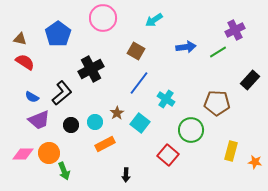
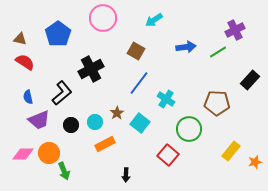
blue semicircle: moved 4 px left; rotated 48 degrees clockwise
green circle: moved 2 px left, 1 px up
yellow rectangle: rotated 24 degrees clockwise
orange star: rotated 24 degrees counterclockwise
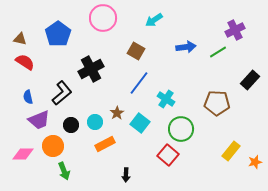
green circle: moved 8 px left
orange circle: moved 4 px right, 7 px up
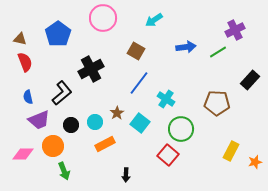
red semicircle: rotated 36 degrees clockwise
yellow rectangle: rotated 12 degrees counterclockwise
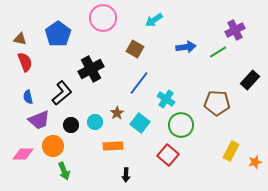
brown square: moved 1 px left, 2 px up
green circle: moved 4 px up
orange rectangle: moved 8 px right, 2 px down; rotated 24 degrees clockwise
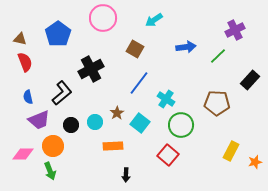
green line: moved 4 px down; rotated 12 degrees counterclockwise
green arrow: moved 14 px left
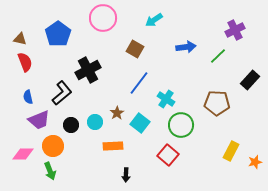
black cross: moved 3 px left, 1 px down
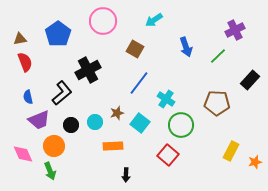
pink circle: moved 3 px down
brown triangle: rotated 24 degrees counterclockwise
blue arrow: rotated 78 degrees clockwise
brown star: rotated 16 degrees clockwise
orange circle: moved 1 px right
pink diamond: rotated 65 degrees clockwise
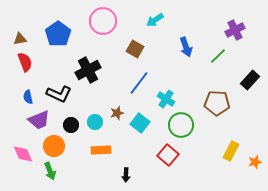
cyan arrow: moved 1 px right
black L-shape: moved 3 px left, 1 px down; rotated 65 degrees clockwise
orange rectangle: moved 12 px left, 4 px down
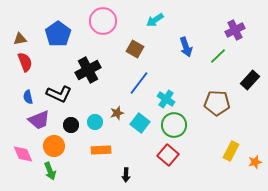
green circle: moved 7 px left
